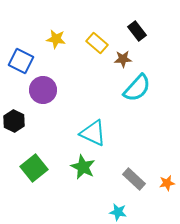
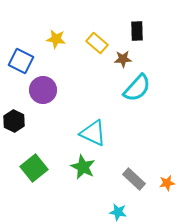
black rectangle: rotated 36 degrees clockwise
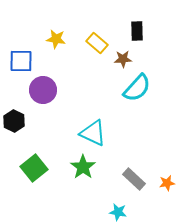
blue square: rotated 25 degrees counterclockwise
green star: rotated 10 degrees clockwise
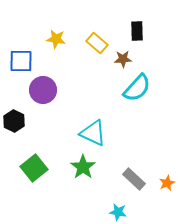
orange star: rotated 14 degrees counterclockwise
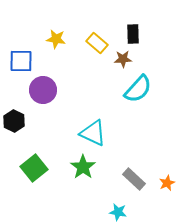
black rectangle: moved 4 px left, 3 px down
cyan semicircle: moved 1 px right, 1 px down
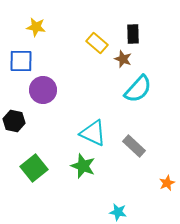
yellow star: moved 20 px left, 12 px up
brown star: rotated 24 degrees clockwise
black hexagon: rotated 15 degrees counterclockwise
green star: moved 1 px up; rotated 15 degrees counterclockwise
gray rectangle: moved 33 px up
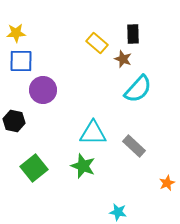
yellow star: moved 20 px left, 6 px down; rotated 12 degrees counterclockwise
cyan triangle: rotated 24 degrees counterclockwise
